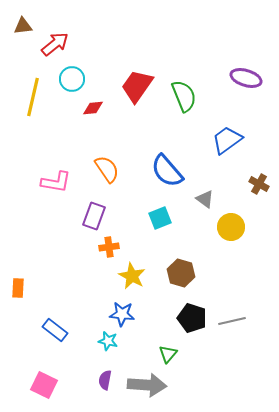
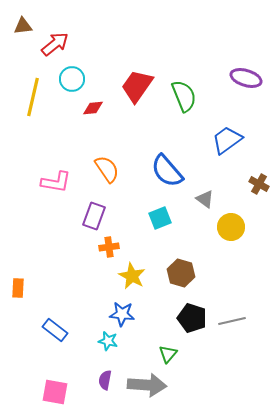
pink square: moved 11 px right, 7 px down; rotated 16 degrees counterclockwise
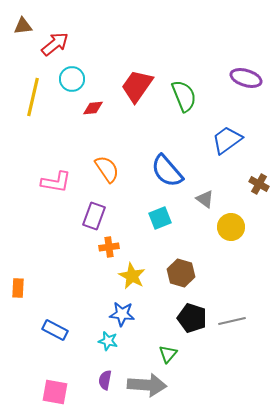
blue rectangle: rotated 10 degrees counterclockwise
